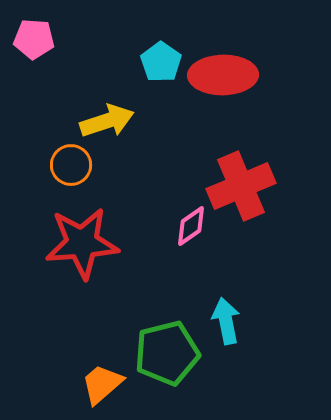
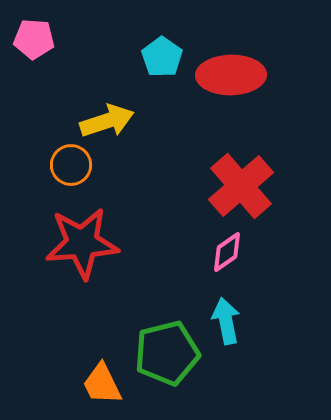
cyan pentagon: moved 1 px right, 5 px up
red ellipse: moved 8 px right
red cross: rotated 18 degrees counterclockwise
pink diamond: moved 36 px right, 26 px down
orange trapezoid: rotated 75 degrees counterclockwise
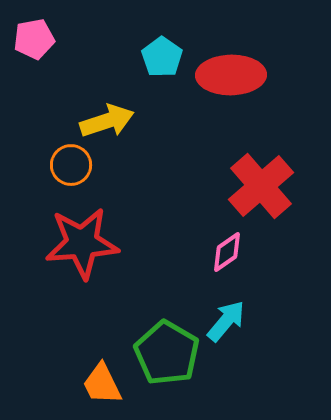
pink pentagon: rotated 15 degrees counterclockwise
red cross: moved 20 px right
cyan arrow: rotated 51 degrees clockwise
green pentagon: rotated 28 degrees counterclockwise
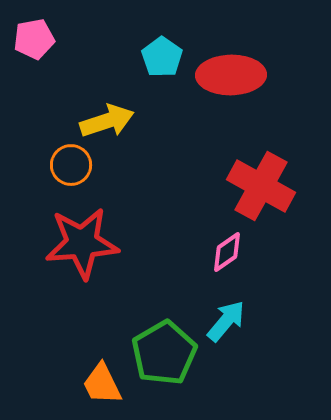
red cross: rotated 20 degrees counterclockwise
green pentagon: moved 3 px left; rotated 12 degrees clockwise
